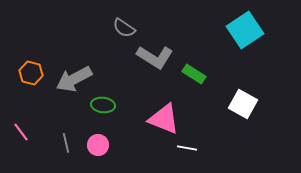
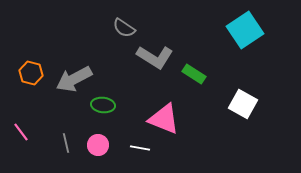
white line: moved 47 px left
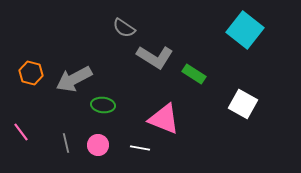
cyan square: rotated 18 degrees counterclockwise
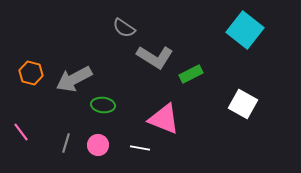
green rectangle: moved 3 px left; rotated 60 degrees counterclockwise
gray line: rotated 30 degrees clockwise
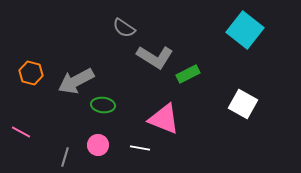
green rectangle: moved 3 px left
gray arrow: moved 2 px right, 2 px down
pink line: rotated 24 degrees counterclockwise
gray line: moved 1 px left, 14 px down
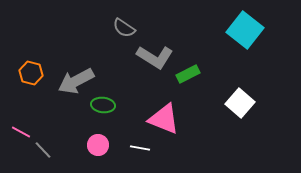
white square: moved 3 px left, 1 px up; rotated 12 degrees clockwise
gray line: moved 22 px left, 7 px up; rotated 60 degrees counterclockwise
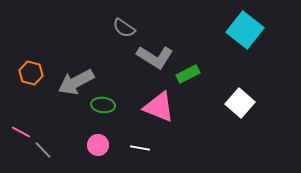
gray arrow: moved 1 px down
pink triangle: moved 5 px left, 12 px up
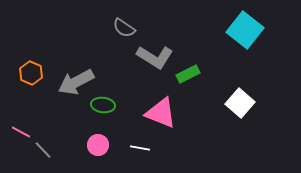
orange hexagon: rotated 10 degrees clockwise
pink triangle: moved 2 px right, 6 px down
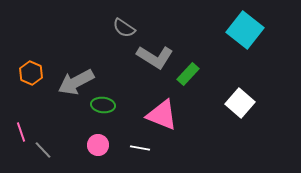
green rectangle: rotated 20 degrees counterclockwise
pink triangle: moved 1 px right, 2 px down
pink line: rotated 42 degrees clockwise
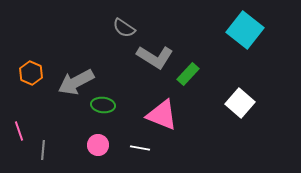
pink line: moved 2 px left, 1 px up
gray line: rotated 48 degrees clockwise
